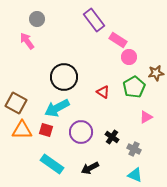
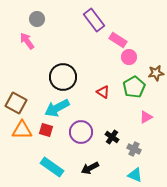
black circle: moved 1 px left
cyan rectangle: moved 3 px down
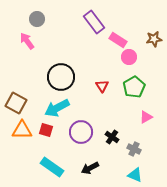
purple rectangle: moved 2 px down
brown star: moved 2 px left, 34 px up
black circle: moved 2 px left
red triangle: moved 1 px left, 6 px up; rotated 24 degrees clockwise
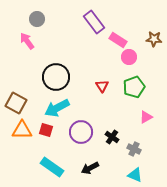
brown star: rotated 14 degrees clockwise
black circle: moved 5 px left
green pentagon: rotated 10 degrees clockwise
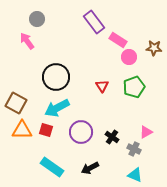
brown star: moved 9 px down
pink triangle: moved 15 px down
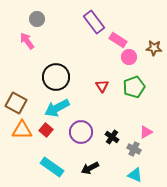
red square: rotated 24 degrees clockwise
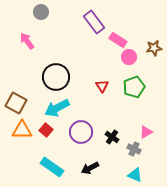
gray circle: moved 4 px right, 7 px up
brown star: rotated 14 degrees counterclockwise
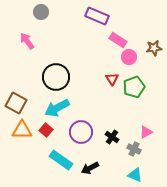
purple rectangle: moved 3 px right, 6 px up; rotated 30 degrees counterclockwise
red triangle: moved 10 px right, 7 px up
cyan rectangle: moved 9 px right, 7 px up
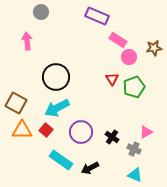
pink arrow: rotated 30 degrees clockwise
